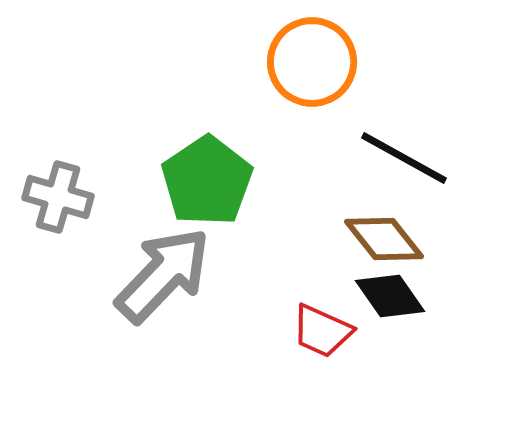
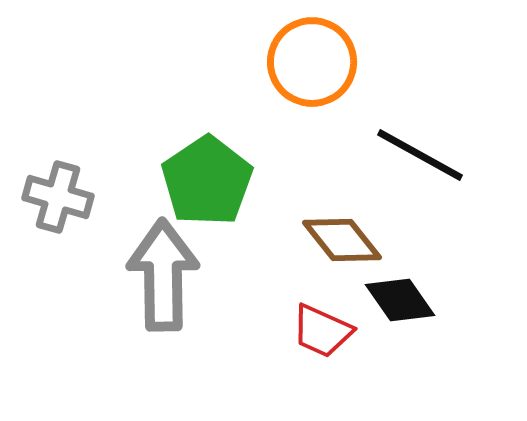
black line: moved 16 px right, 3 px up
brown diamond: moved 42 px left, 1 px down
gray arrow: rotated 45 degrees counterclockwise
black diamond: moved 10 px right, 4 px down
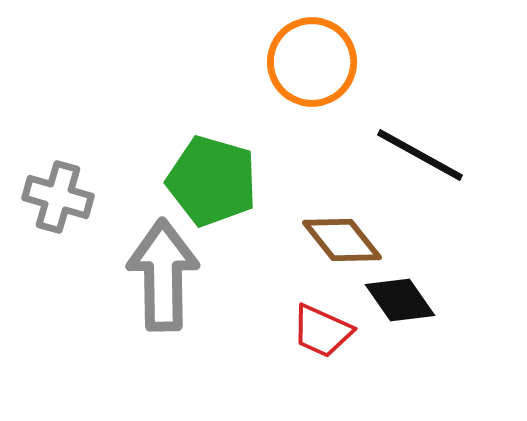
green pentagon: moved 5 px right; rotated 22 degrees counterclockwise
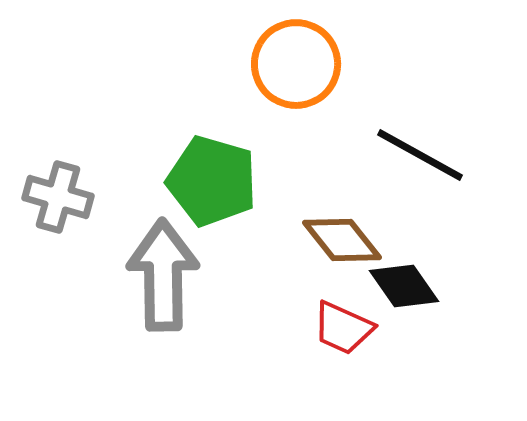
orange circle: moved 16 px left, 2 px down
black diamond: moved 4 px right, 14 px up
red trapezoid: moved 21 px right, 3 px up
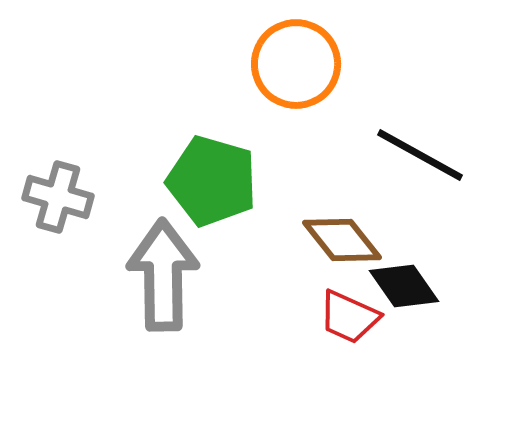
red trapezoid: moved 6 px right, 11 px up
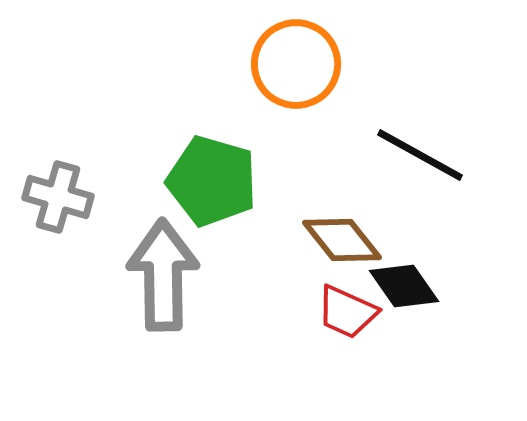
red trapezoid: moved 2 px left, 5 px up
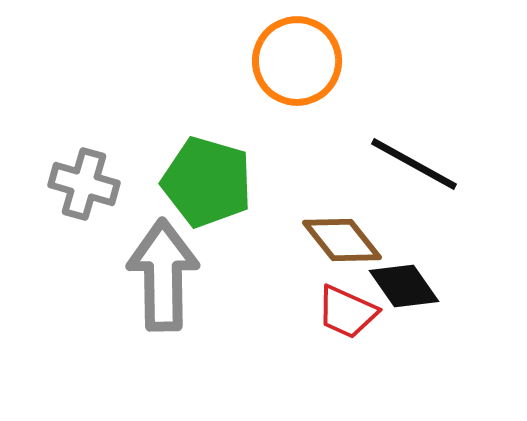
orange circle: moved 1 px right, 3 px up
black line: moved 6 px left, 9 px down
green pentagon: moved 5 px left, 1 px down
gray cross: moved 26 px right, 13 px up
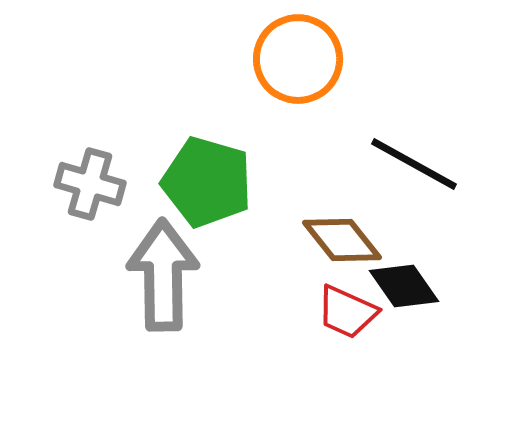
orange circle: moved 1 px right, 2 px up
gray cross: moved 6 px right
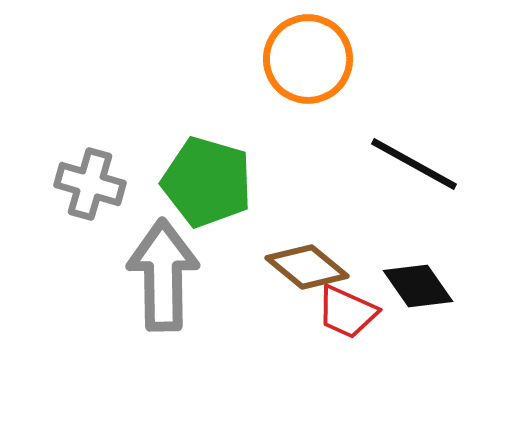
orange circle: moved 10 px right
brown diamond: moved 35 px left, 27 px down; rotated 12 degrees counterclockwise
black diamond: moved 14 px right
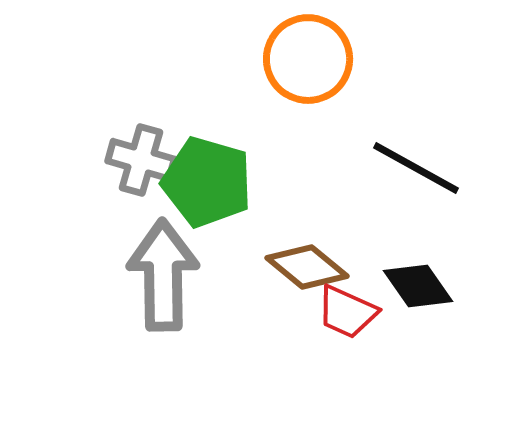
black line: moved 2 px right, 4 px down
gray cross: moved 51 px right, 24 px up
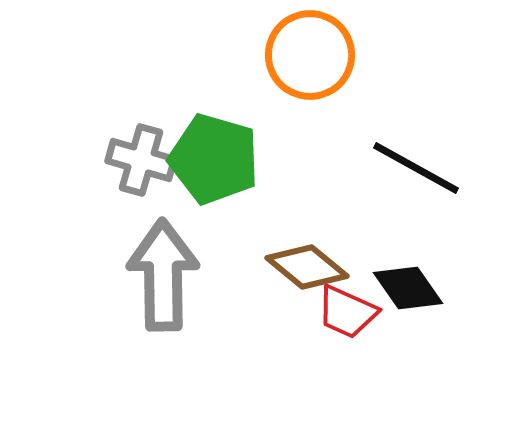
orange circle: moved 2 px right, 4 px up
green pentagon: moved 7 px right, 23 px up
black diamond: moved 10 px left, 2 px down
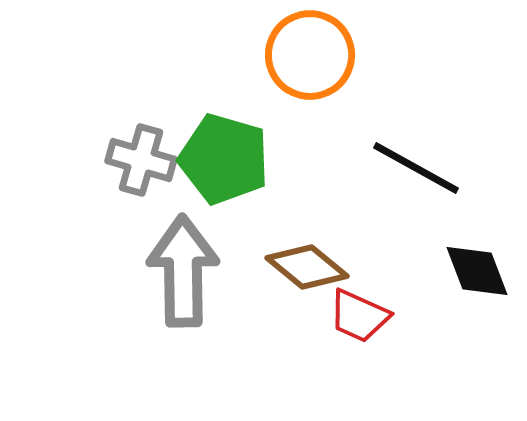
green pentagon: moved 10 px right
gray arrow: moved 20 px right, 4 px up
black diamond: moved 69 px right, 17 px up; rotated 14 degrees clockwise
red trapezoid: moved 12 px right, 4 px down
